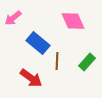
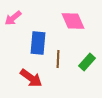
blue rectangle: rotated 55 degrees clockwise
brown line: moved 1 px right, 2 px up
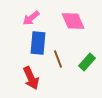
pink arrow: moved 18 px right
brown line: rotated 24 degrees counterclockwise
red arrow: rotated 30 degrees clockwise
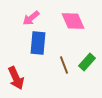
brown line: moved 6 px right, 6 px down
red arrow: moved 15 px left
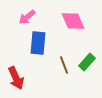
pink arrow: moved 4 px left, 1 px up
